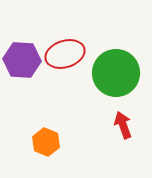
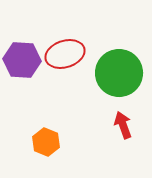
green circle: moved 3 px right
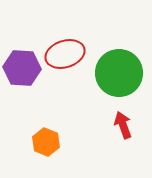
purple hexagon: moved 8 px down
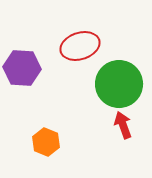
red ellipse: moved 15 px right, 8 px up
green circle: moved 11 px down
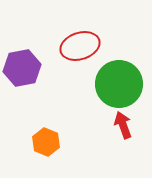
purple hexagon: rotated 15 degrees counterclockwise
